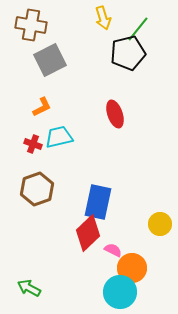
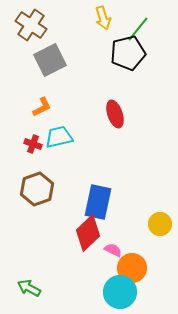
brown cross: rotated 24 degrees clockwise
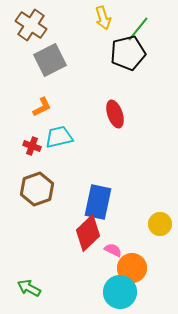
red cross: moved 1 px left, 2 px down
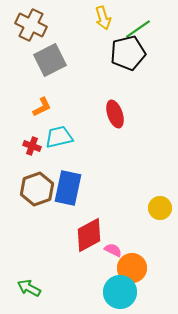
brown cross: rotated 8 degrees counterclockwise
green line: rotated 16 degrees clockwise
blue rectangle: moved 30 px left, 14 px up
yellow circle: moved 16 px up
red diamond: moved 1 px right, 2 px down; rotated 15 degrees clockwise
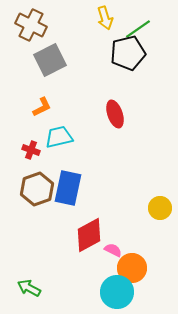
yellow arrow: moved 2 px right
red cross: moved 1 px left, 4 px down
cyan circle: moved 3 px left
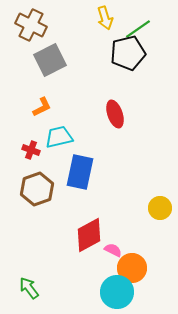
blue rectangle: moved 12 px right, 16 px up
green arrow: rotated 25 degrees clockwise
